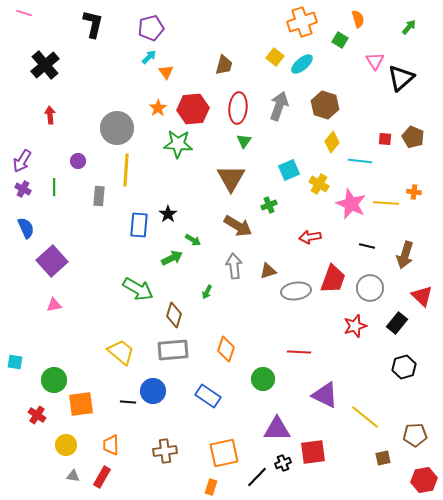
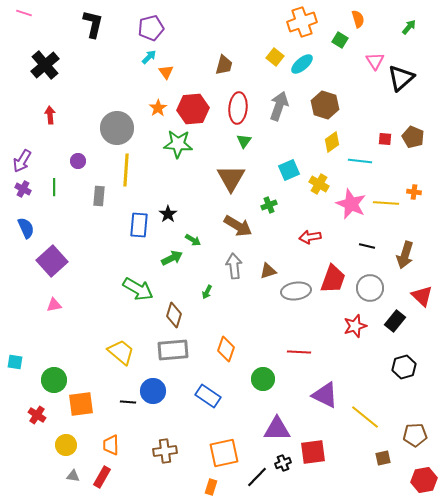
yellow diamond at (332, 142): rotated 15 degrees clockwise
black rectangle at (397, 323): moved 2 px left, 2 px up
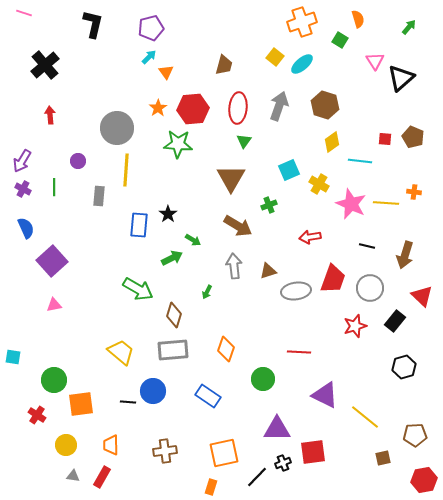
cyan square at (15, 362): moved 2 px left, 5 px up
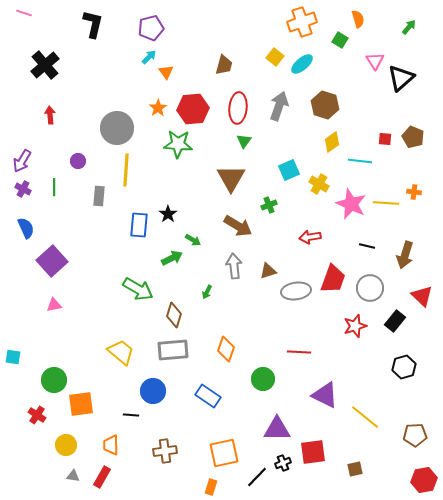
black line at (128, 402): moved 3 px right, 13 px down
brown square at (383, 458): moved 28 px left, 11 px down
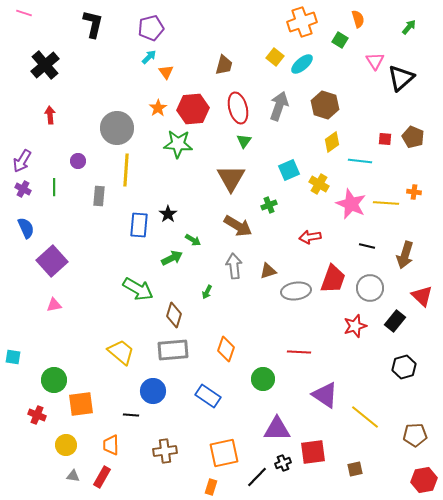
red ellipse at (238, 108): rotated 20 degrees counterclockwise
purple triangle at (325, 395): rotated 8 degrees clockwise
red cross at (37, 415): rotated 12 degrees counterclockwise
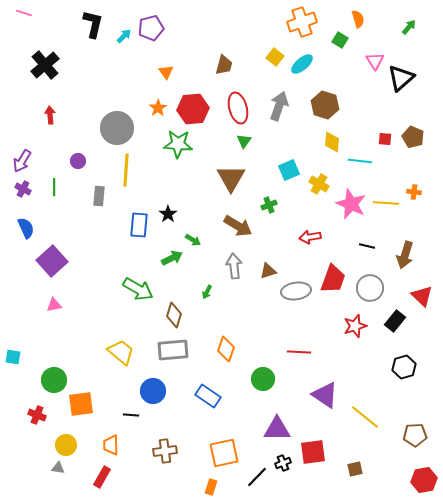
cyan arrow at (149, 57): moved 25 px left, 21 px up
yellow diamond at (332, 142): rotated 50 degrees counterclockwise
gray triangle at (73, 476): moved 15 px left, 8 px up
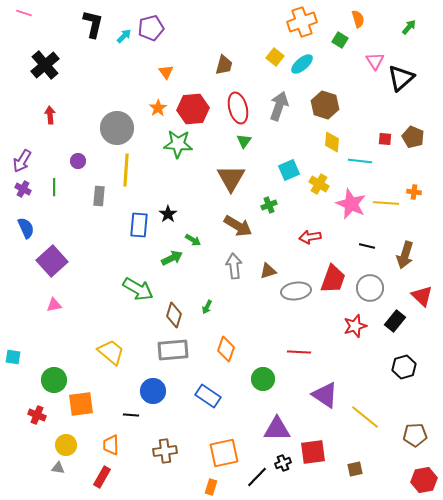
green arrow at (207, 292): moved 15 px down
yellow trapezoid at (121, 352): moved 10 px left
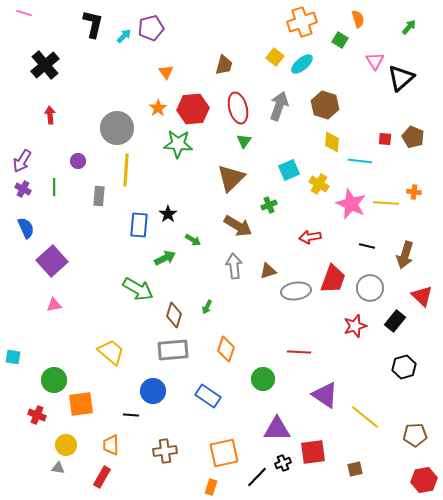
brown triangle at (231, 178): rotated 16 degrees clockwise
green arrow at (172, 258): moved 7 px left
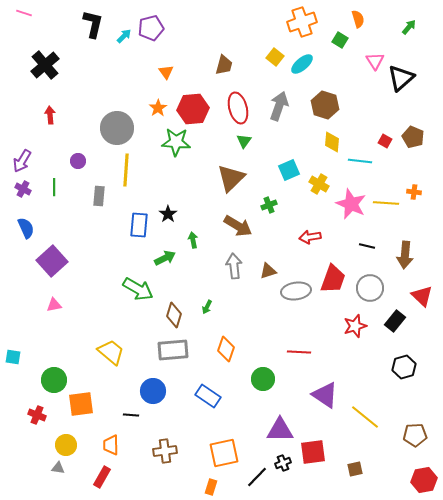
red square at (385, 139): moved 2 px down; rotated 24 degrees clockwise
green star at (178, 144): moved 2 px left, 2 px up
green arrow at (193, 240): rotated 133 degrees counterclockwise
brown arrow at (405, 255): rotated 12 degrees counterclockwise
purple triangle at (277, 429): moved 3 px right, 1 px down
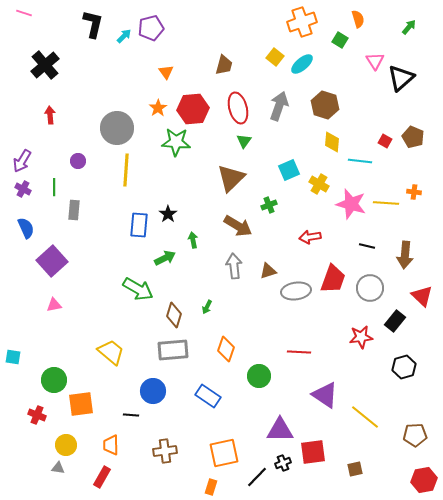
gray rectangle at (99, 196): moved 25 px left, 14 px down
pink star at (351, 204): rotated 8 degrees counterclockwise
red star at (355, 326): moved 6 px right, 11 px down; rotated 10 degrees clockwise
green circle at (263, 379): moved 4 px left, 3 px up
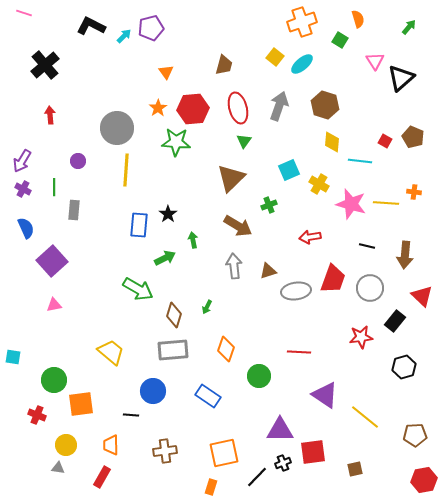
black L-shape at (93, 24): moved 2 px left, 2 px down; rotated 76 degrees counterclockwise
